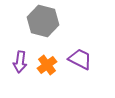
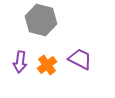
gray hexagon: moved 2 px left, 1 px up
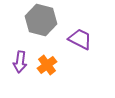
purple trapezoid: moved 20 px up
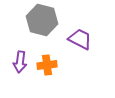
gray hexagon: moved 1 px right
orange cross: rotated 30 degrees clockwise
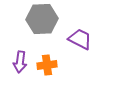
gray hexagon: moved 1 px up; rotated 16 degrees counterclockwise
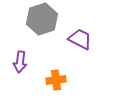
gray hexagon: rotated 16 degrees counterclockwise
orange cross: moved 9 px right, 15 px down
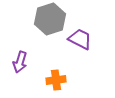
gray hexagon: moved 8 px right
purple arrow: rotated 10 degrees clockwise
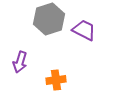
gray hexagon: moved 1 px left
purple trapezoid: moved 4 px right, 9 px up
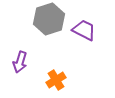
orange cross: rotated 24 degrees counterclockwise
